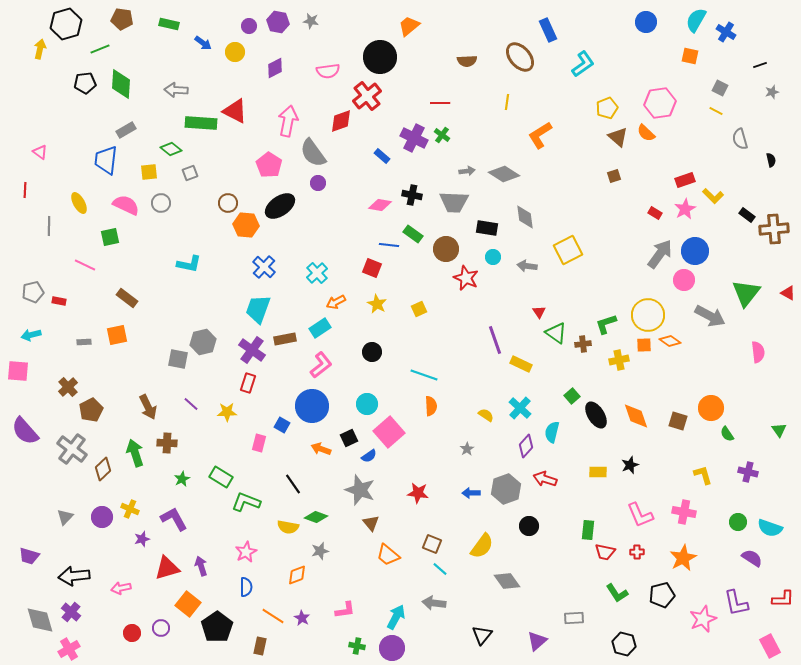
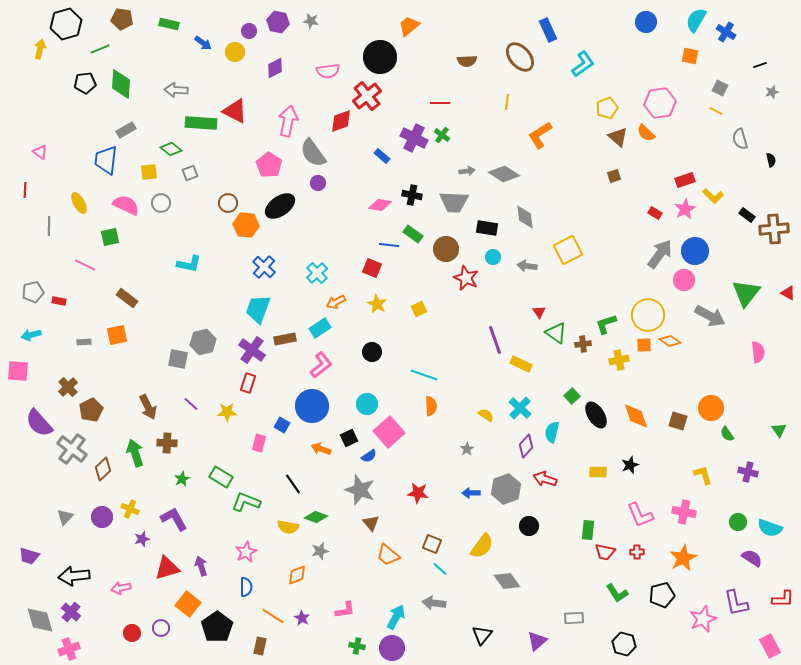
purple circle at (249, 26): moved 5 px down
purple semicircle at (25, 431): moved 14 px right, 8 px up
pink cross at (69, 649): rotated 10 degrees clockwise
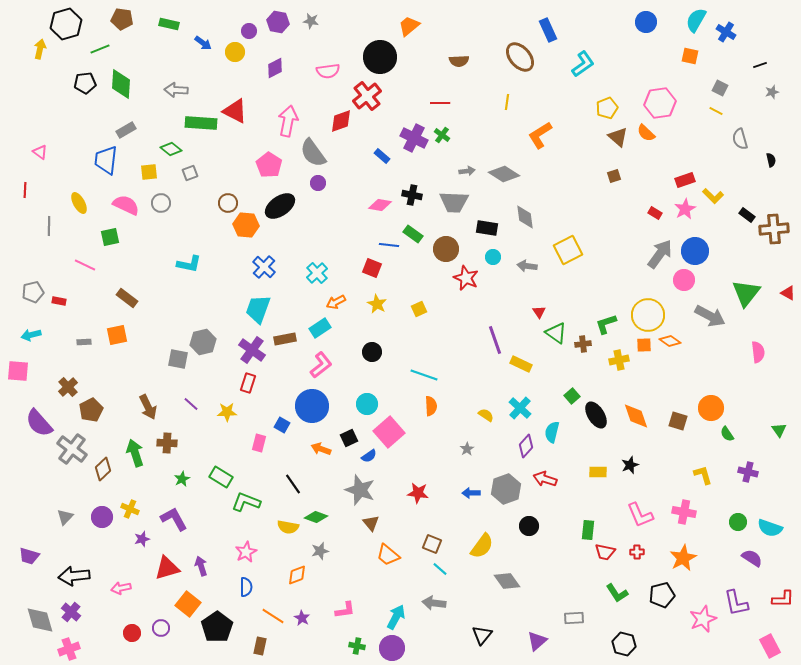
brown semicircle at (467, 61): moved 8 px left
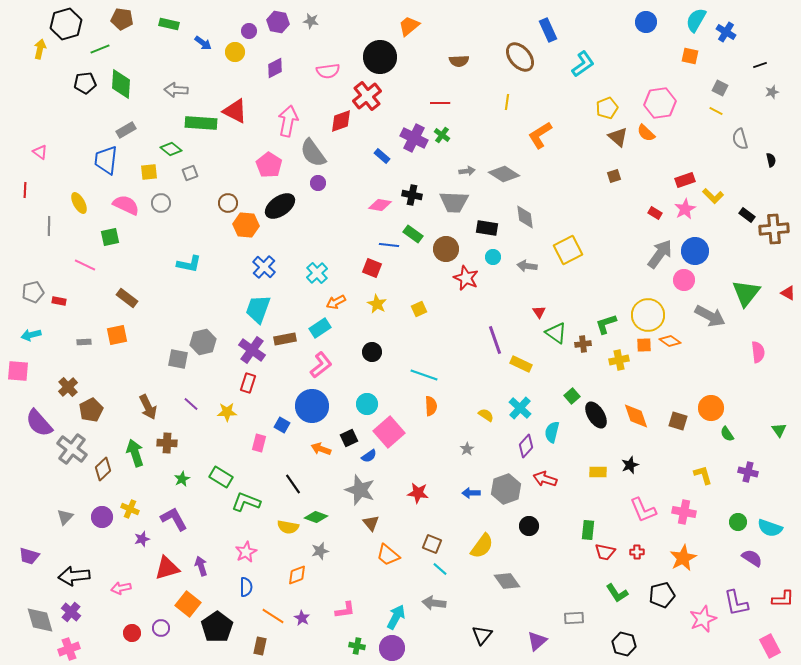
pink L-shape at (640, 515): moved 3 px right, 5 px up
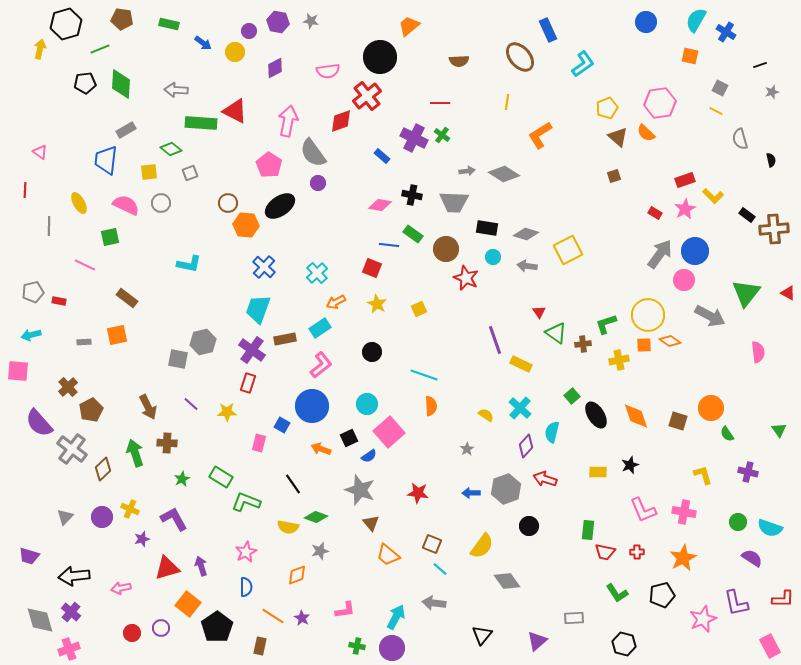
gray diamond at (525, 217): moved 1 px right, 17 px down; rotated 65 degrees counterclockwise
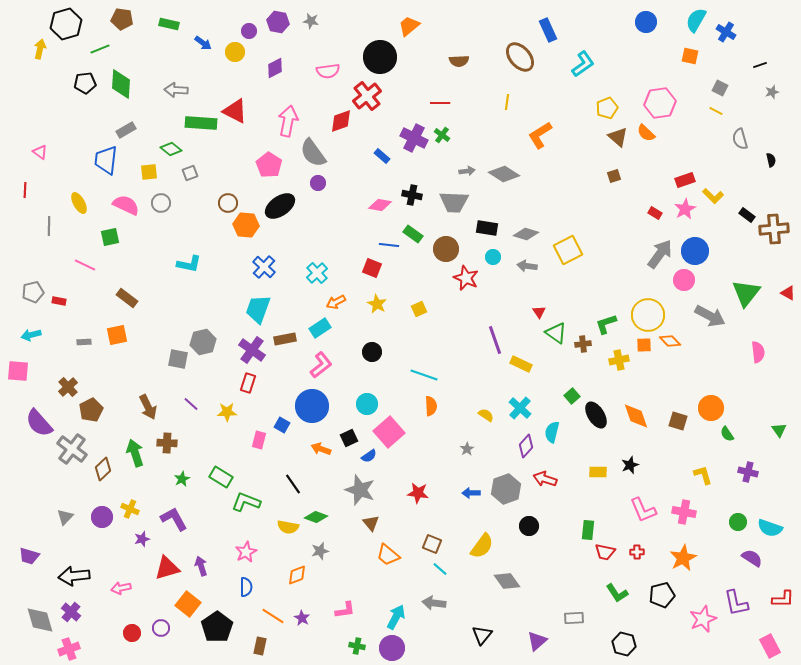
orange diamond at (670, 341): rotated 10 degrees clockwise
pink rectangle at (259, 443): moved 3 px up
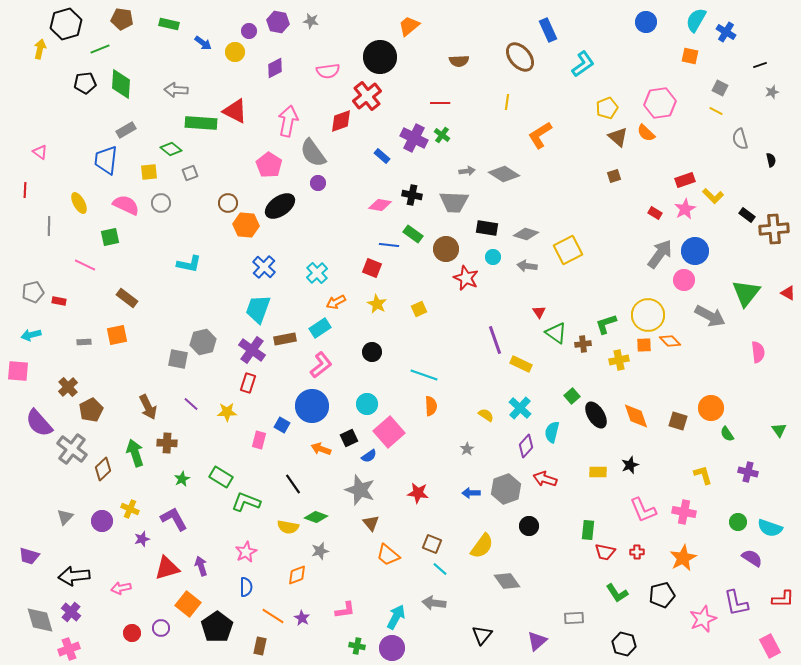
purple circle at (102, 517): moved 4 px down
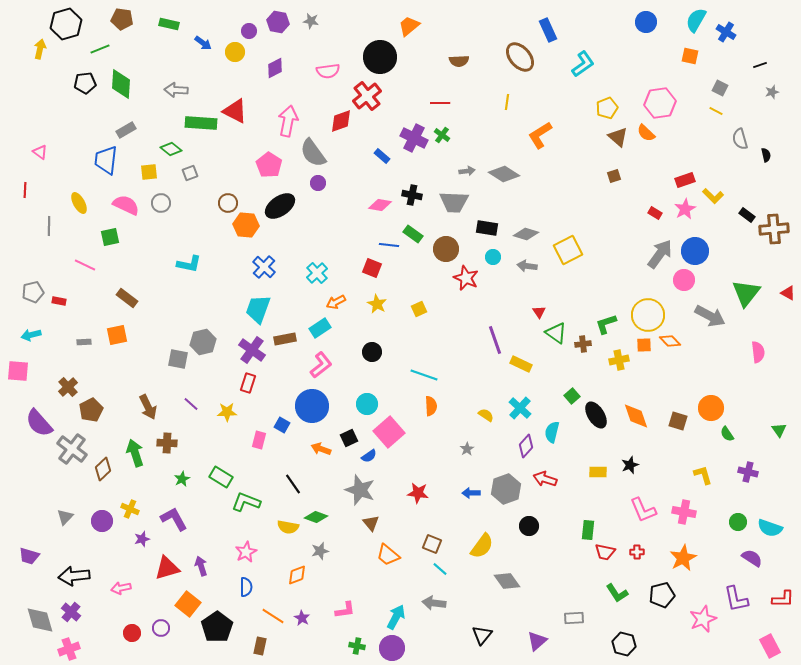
black semicircle at (771, 160): moved 5 px left, 5 px up
purple L-shape at (736, 603): moved 4 px up
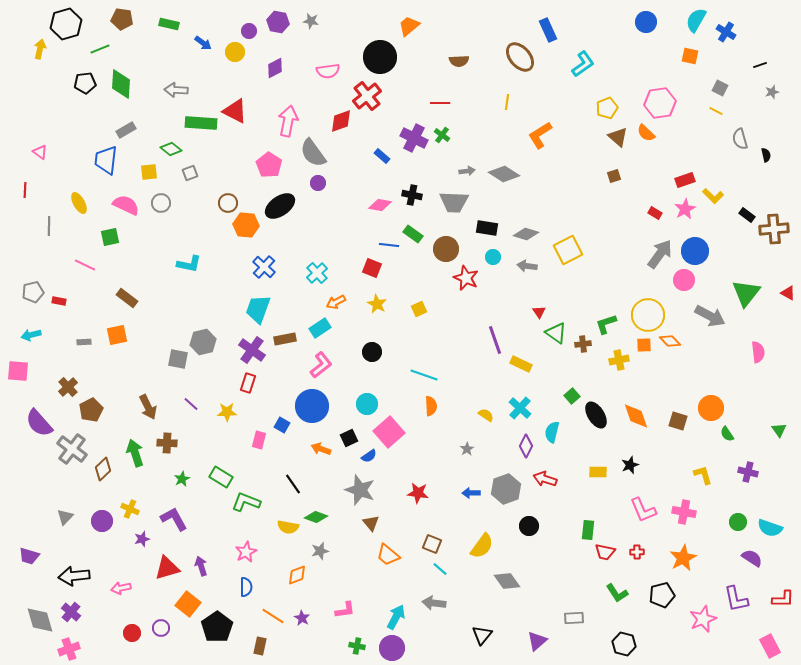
purple diamond at (526, 446): rotated 15 degrees counterclockwise
